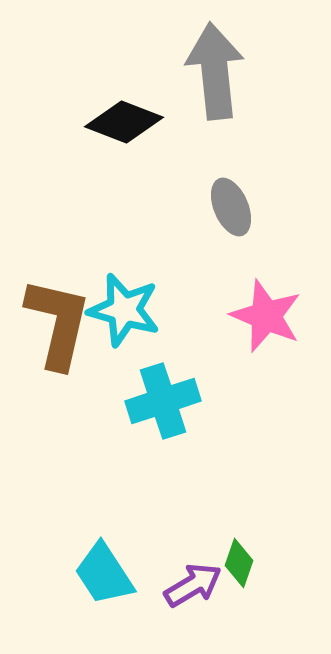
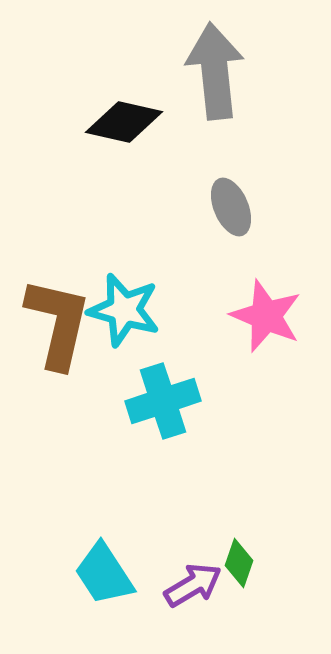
black diamond: rotated 8 degrees counterclockwise
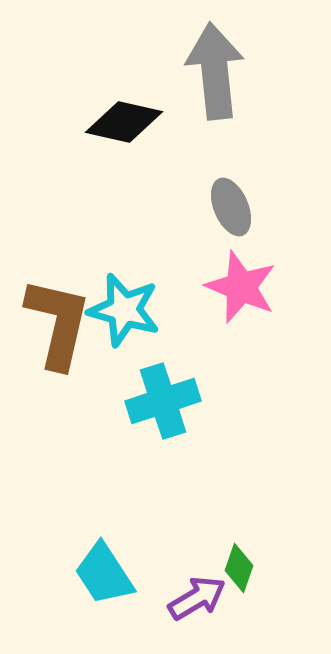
pink star: moved 25 px left, 29 px up
green diamond: moved 5 px down
purple arrow: moved 4 px right, 13 px down
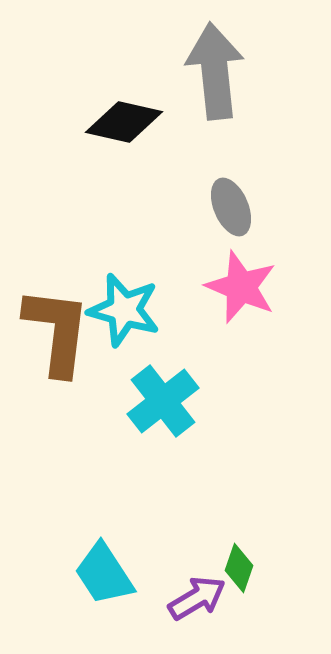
brown L-shape: moved 1 px left, 8 px down; rotated 6 degrees counterclockwise
cyan cross: rotated 20 degrees counterclockwise
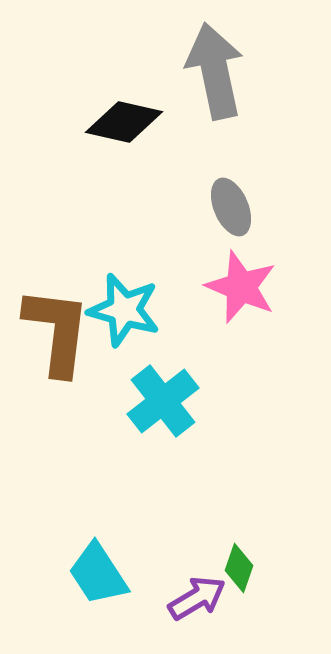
gray arrow: rotated 6 degrees counterclockwise
cyan trapezoid: moved 6 px left
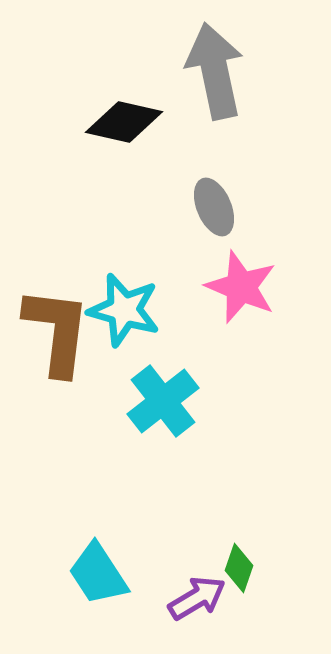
gray ellipse: moved 17 px left
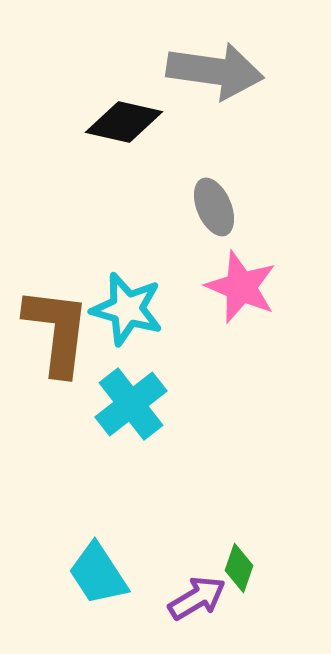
gray arrow: rotated 110 degrees clockwise
cyan star: moved 3 px right, 1 px up
cyan cross: moved 32 px left, 3 px down
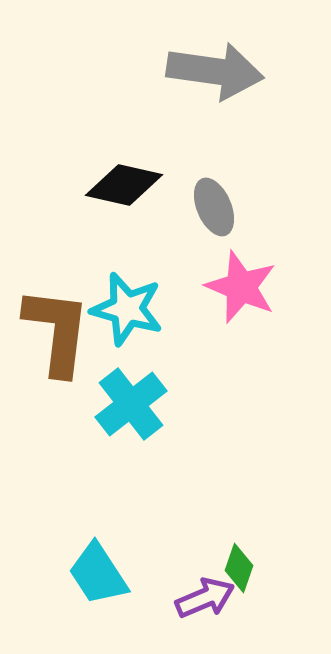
black diamond: moved 63 px down
purple arrow: moved 8 px right; rotated 8 degrees clockwise
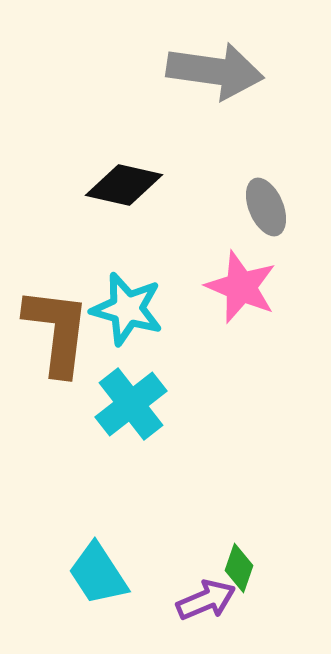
gray ellipse: moved 52 px right
purple arrow: moved 1 px right, 2 px down
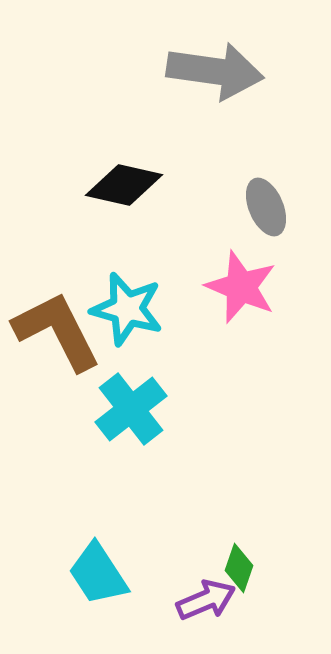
brown L-shape: rotated 34 degrees counterclockwise
cyan cross: moved 5 px down
